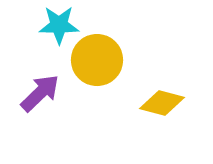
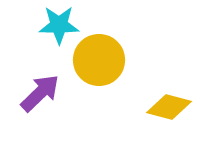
yellow circle: moved 2 px right
yellow diamond: moved 7 px right, 4 px down
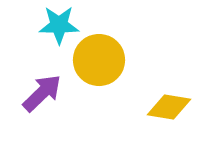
purple arrow: moved 2 px right
yellow diamond: rotated 6 degrees counterclockwise
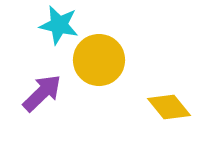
cyan star: rotated 12 degrees clockwise
yellow diamond: rotated 42 degrees clockwise
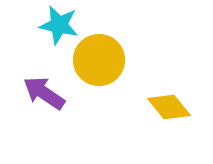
purple arrow: moved 2 px right; rotated 102 degrees counterclockwise
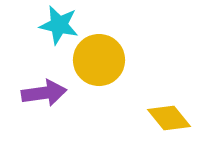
purple arrow: rotated 138 degrees clockwise
yellow diamond: moved 11 px down
